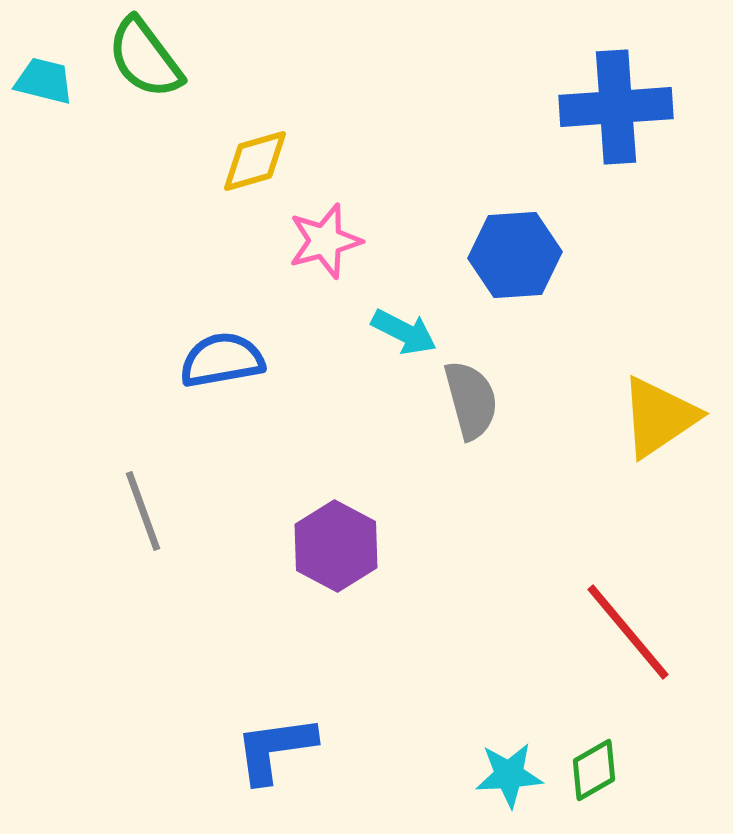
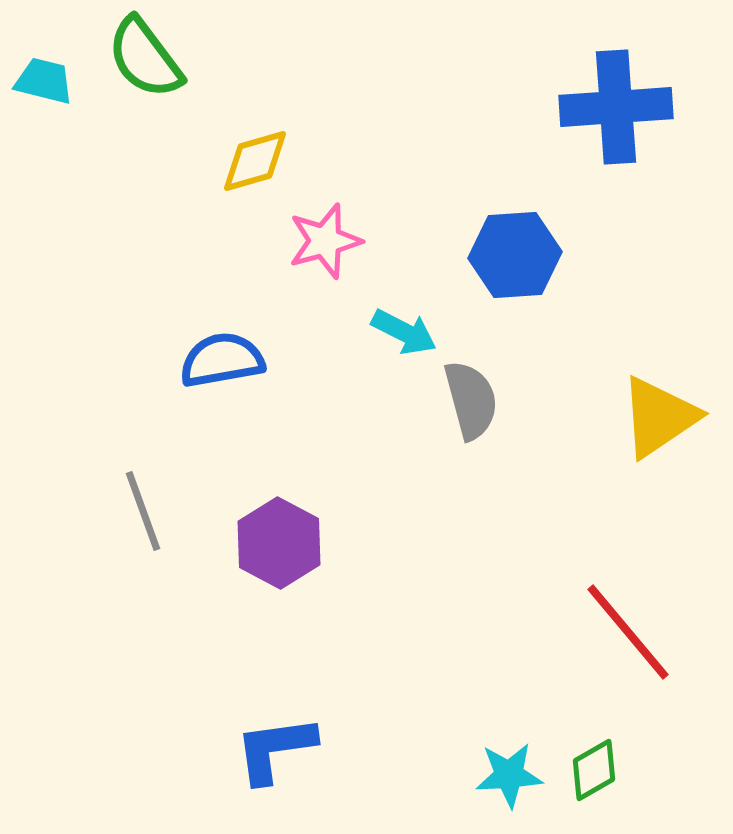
purple hexagon: moved 57 px left, 3 px up
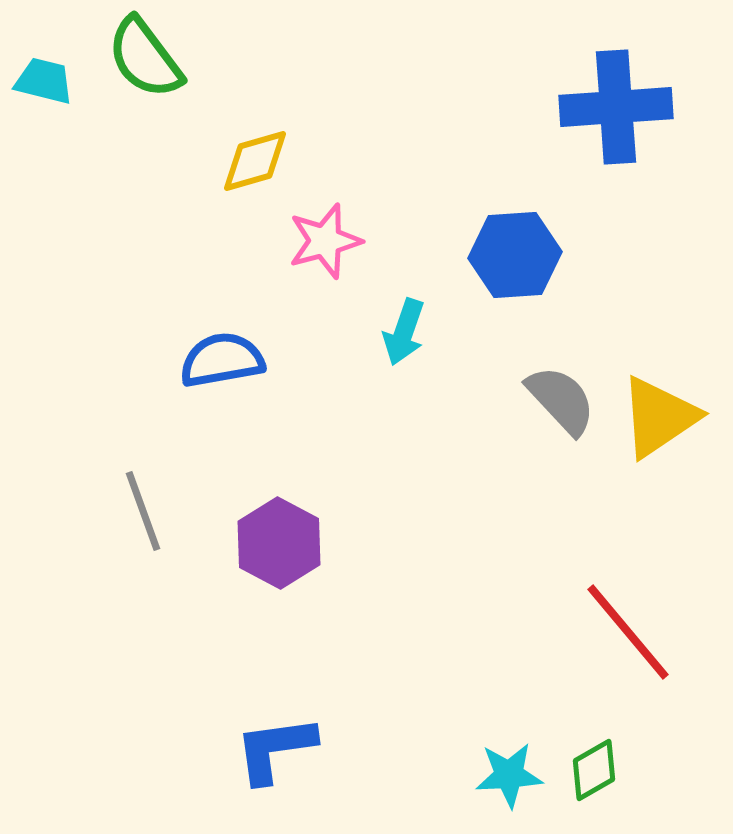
cyan arrow: rotated 82 degrees clockwise
gray semicircle: moved 90 px right; rotated 28 degrees counterclockwise
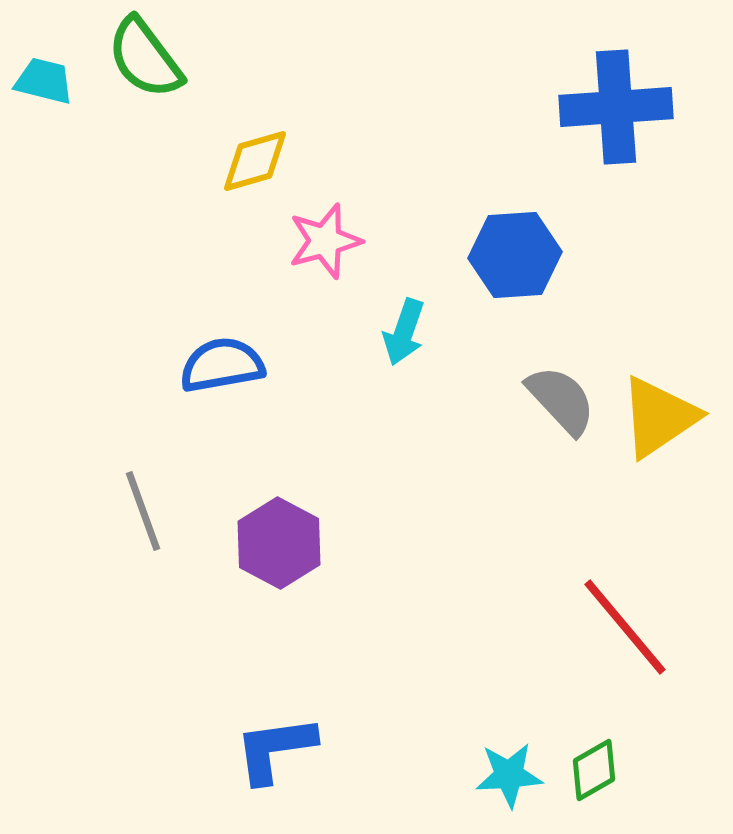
blue semicircle: moved 5 px down
red line: moved 3 px left, 5 px up
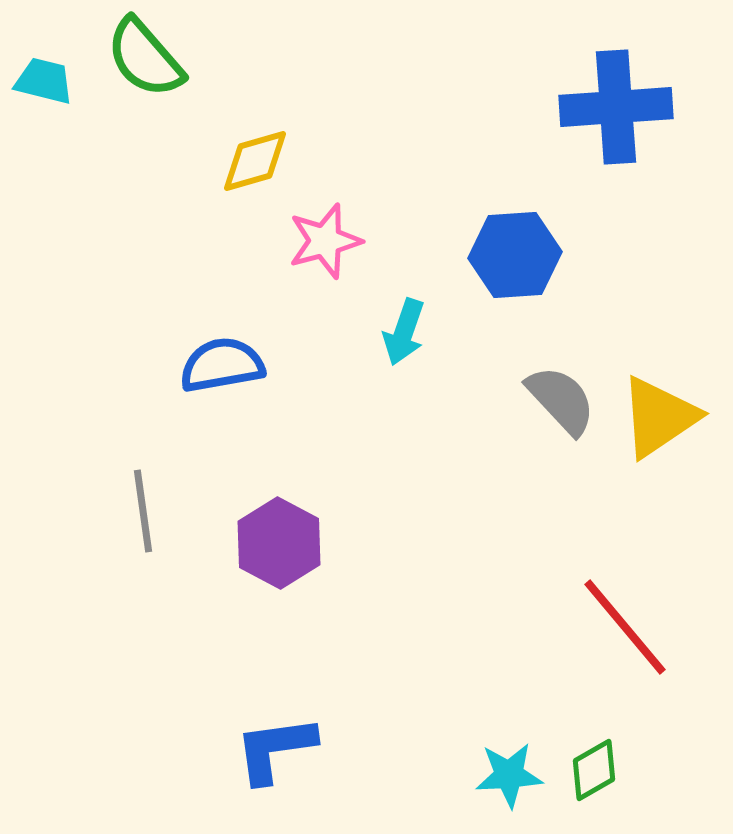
green semicircle: rotated 4 degrees counterclockwise
gray line: rotated 12 degrees clockwise
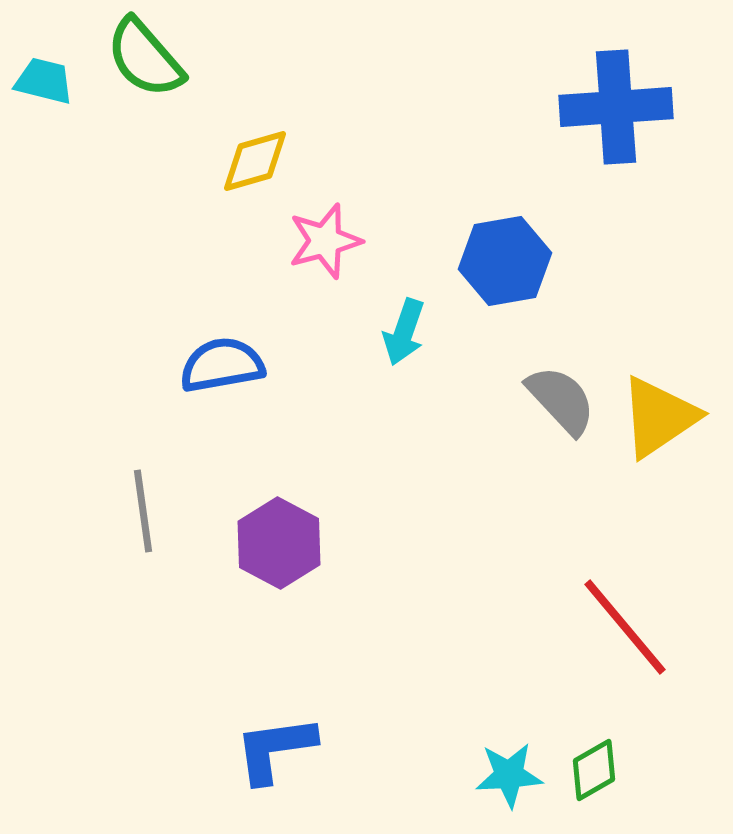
blue hexagon: moved 10 px left, 6 px down; rotated 6 degrees counterclockwise
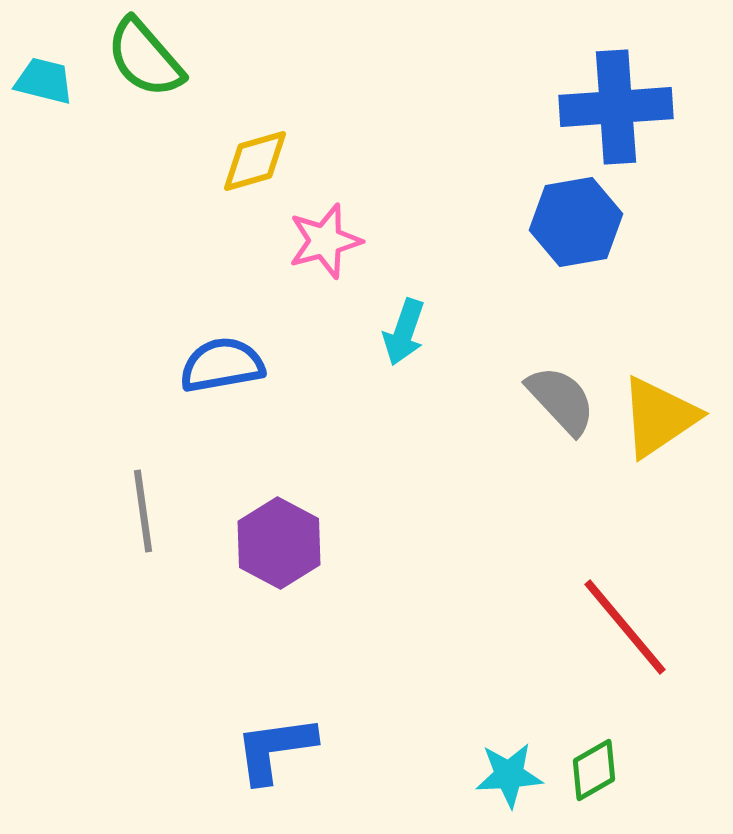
blue hexagon: moved 71 px right, 39 px up
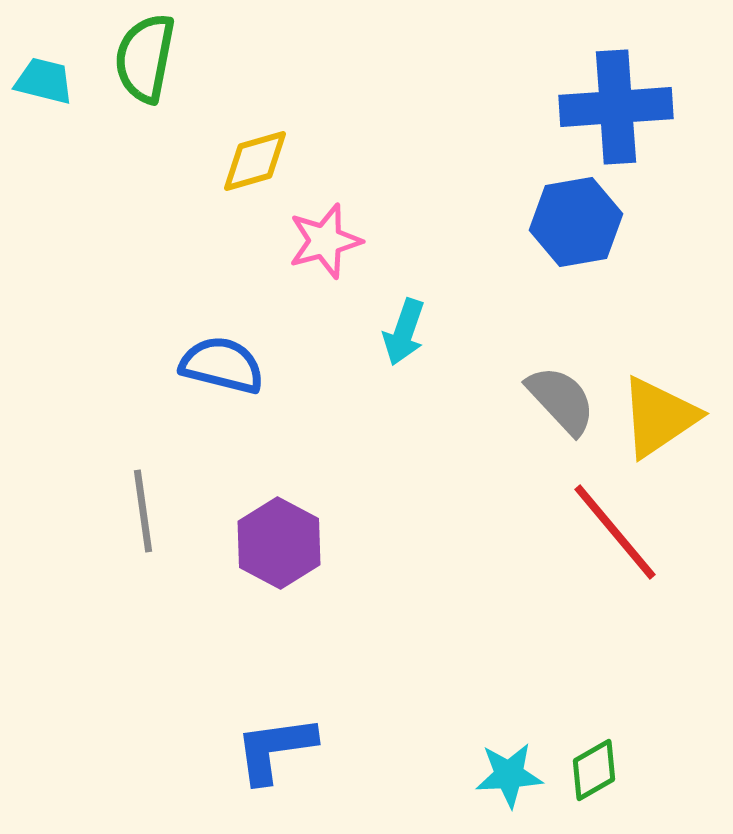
green semicircle: rotated 52 degrees clockwise
blue semicircle: rotated 24 degrees clockwise
red line: moved 10 px left, 95 px up
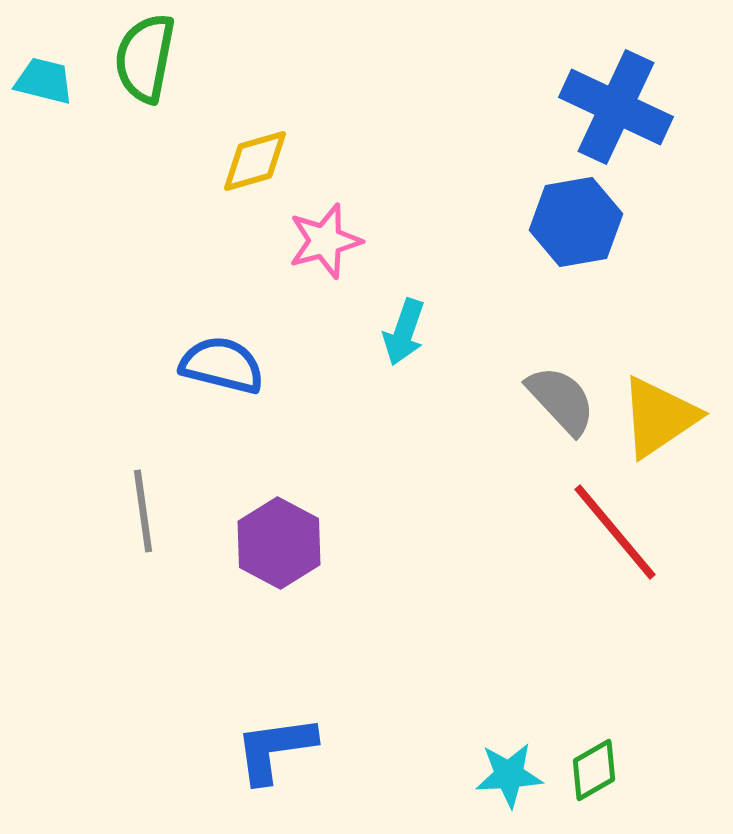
blue cross: rotated 29 degrees clockwise
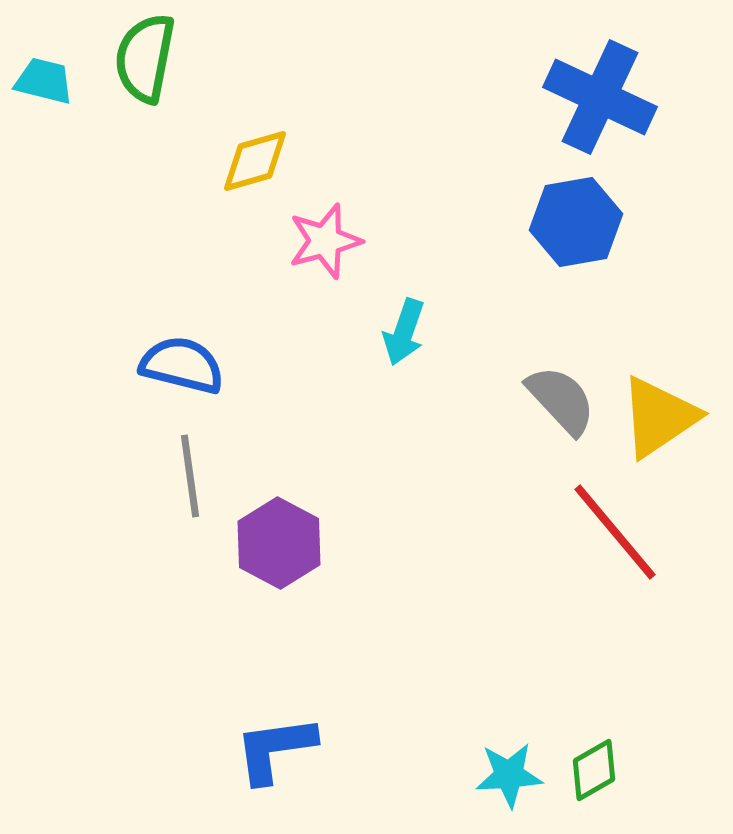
blue cross: moved 16 px left, 10 px up
blue semicircle: moved 40 px left
gray line: moved 47 px right, 35 px up
